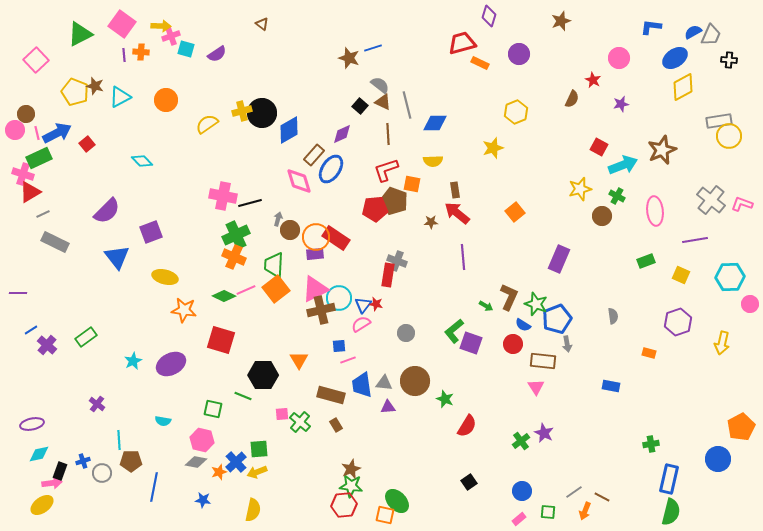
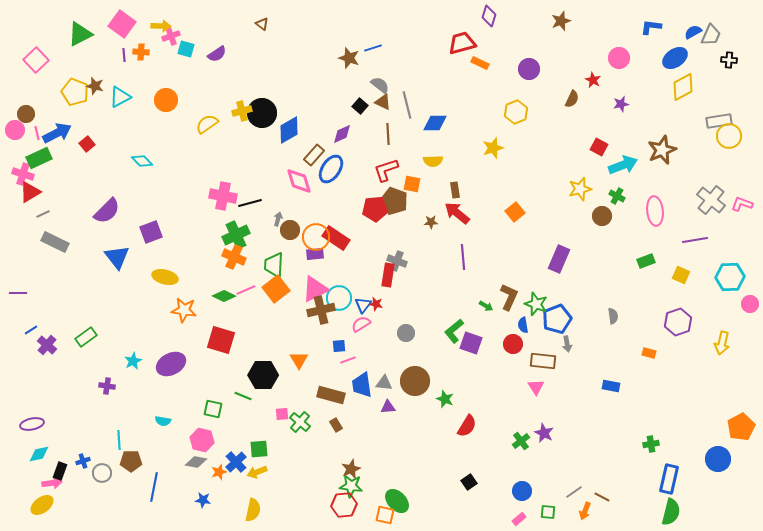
purple circle at (519, 54): moved 10 px right, 15 px down
blue semicircle at (523, 325): rotated 49 degrees clockwise
purple cross at (97, 404): moved 10 px right, 18 px up; rotated 28 degrees counterclockwise
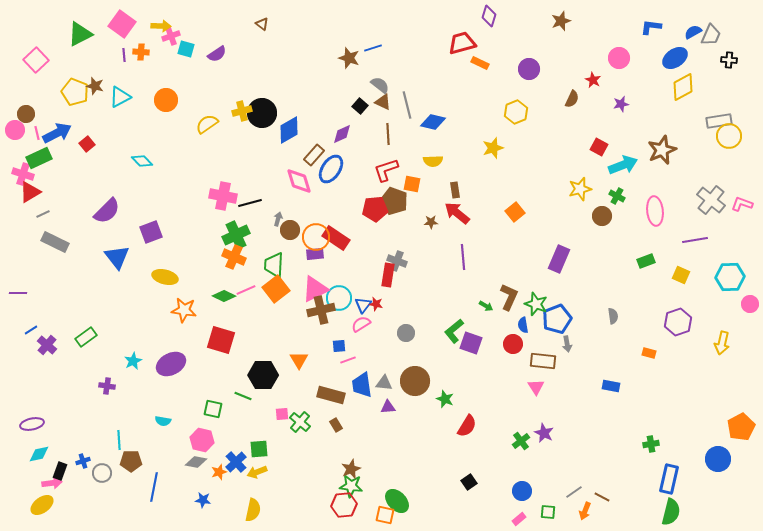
blue diamond at (435, 123): moved 2 px left, 1 px up; rotated 15 degrees clockwise
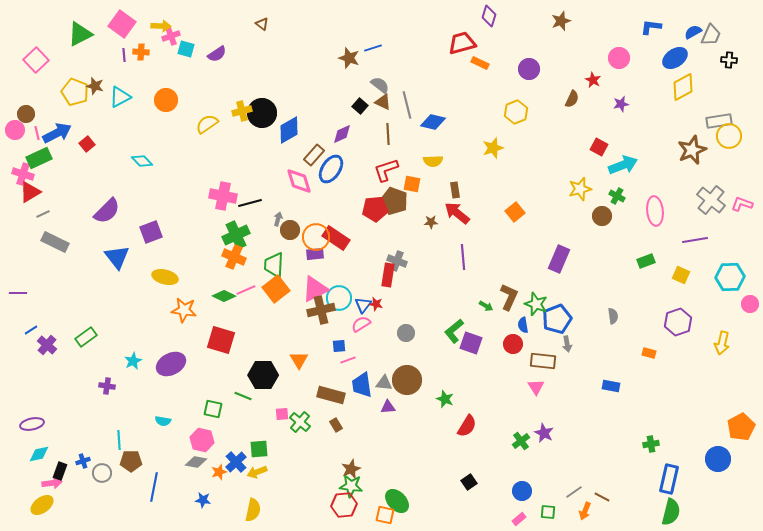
brown star at (662, 150): moved 30 px right
brown circle at (415, 381): moved 8 px left, 1 px up
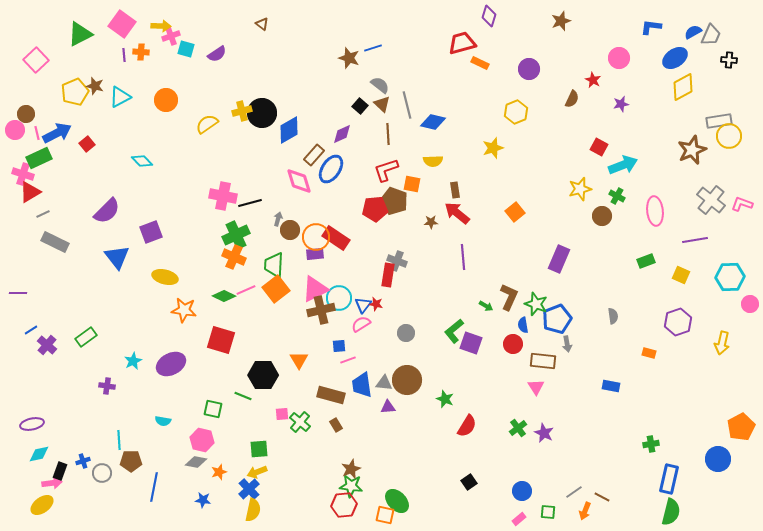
yellow pentagon at (75, 92): rotated 28 degrees clockwise
brown triangle at (383, 102): moved 1 px left, 2 px down; rotated 18 degrees clockwise
green cross at (521, 441): moved 3 px left, 13 px up
blue cross at (236, 462): moved 13 px right, 27 px down
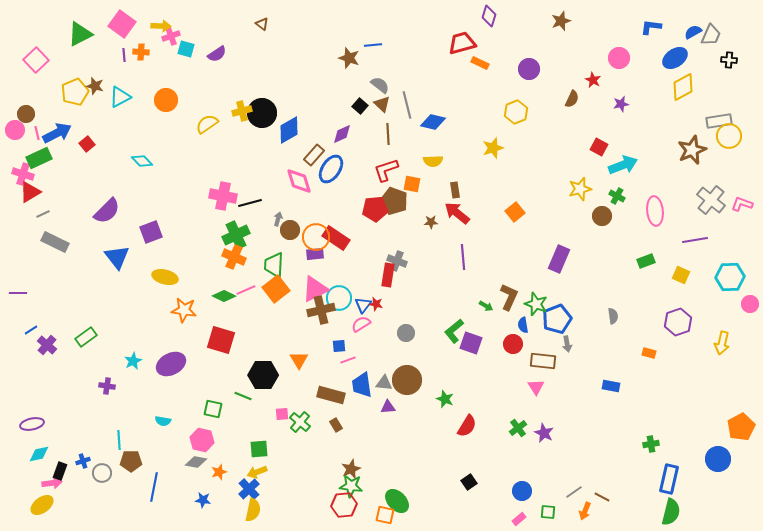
blue line at (373, 48): moved 3 px up; rotated 12 degrees clockwise
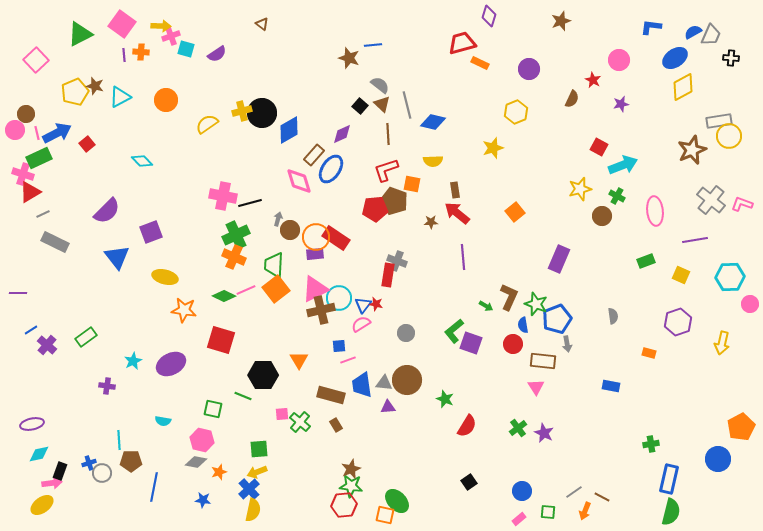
pink circle at (619, 58): moved 2 px down
black cross at (729, 60): moved 2 px right, 2 px up
blue cross at (83, 461): moved 6 px right, 2 px down
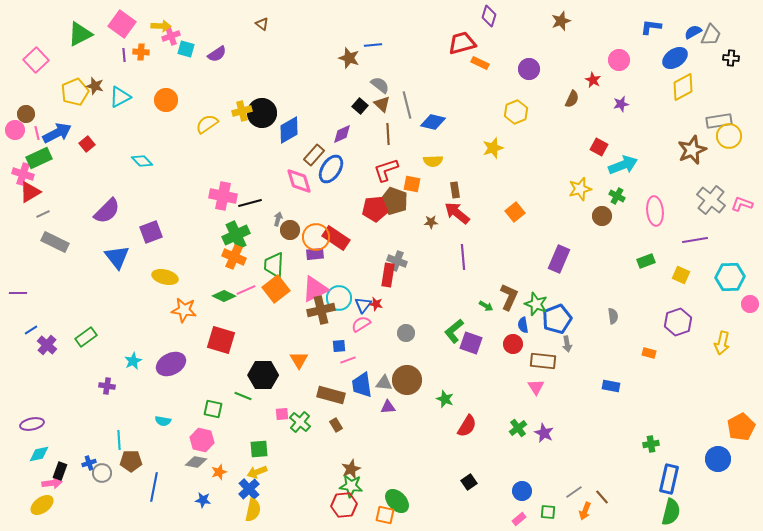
brown line at (602, 497): rotated 21 degrees clockwise
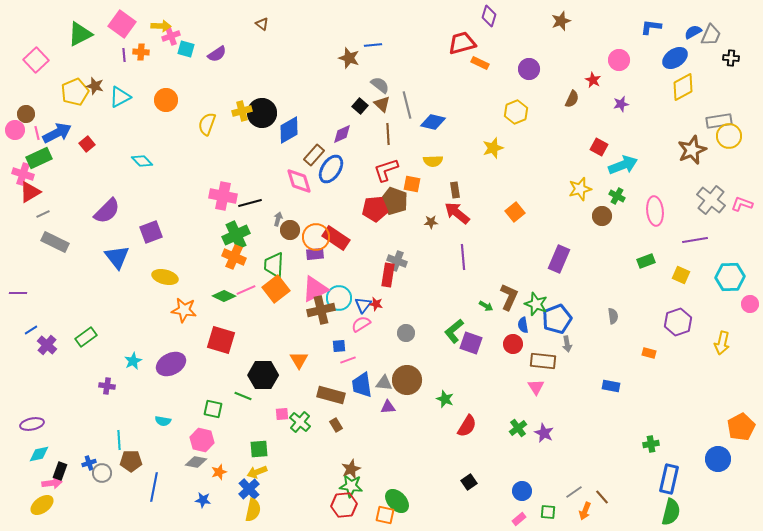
yellow semicircle at (207, 124): rotated 35 degrees counterclockwise
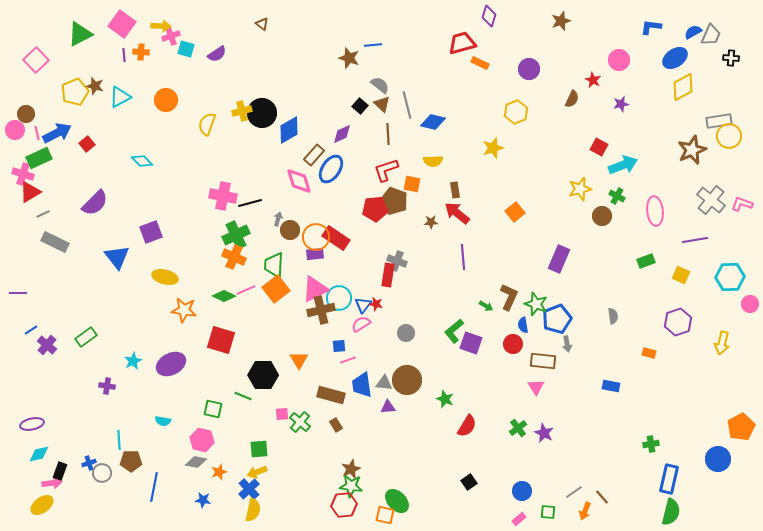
purple semicircle at (107, 211): moved 12 px left, 8 px up
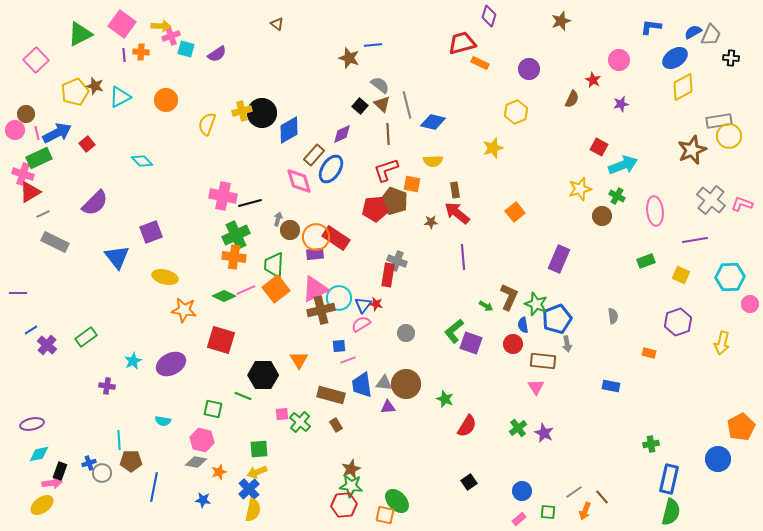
brown triangle at (262, 24): moved 15 px right
orange cross at (234, 257): rotated 15 degrees counterclockwise
brown circle at (407, 380): moved 1 px left, 4 px down
